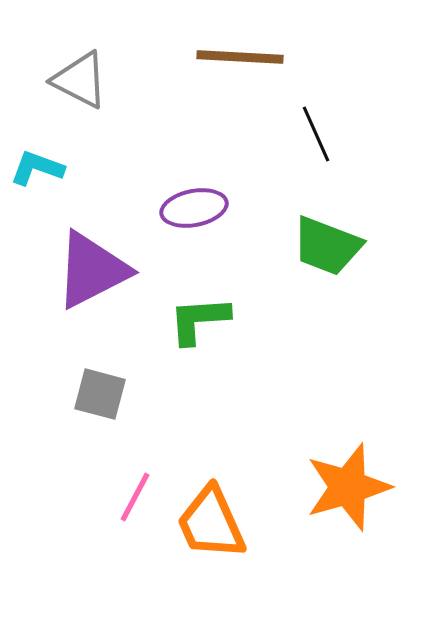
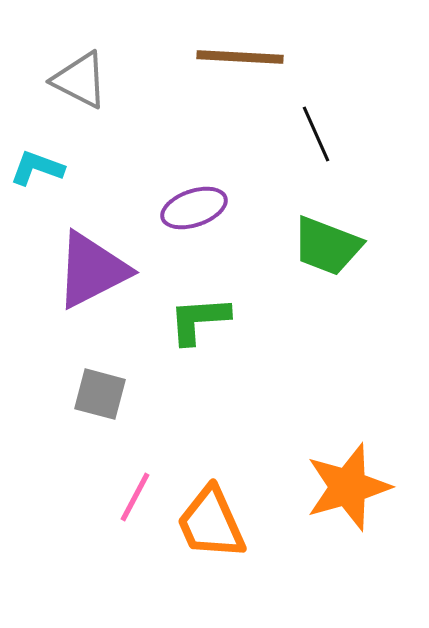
purple ellipse: rotated 8 degrees counterclockwise
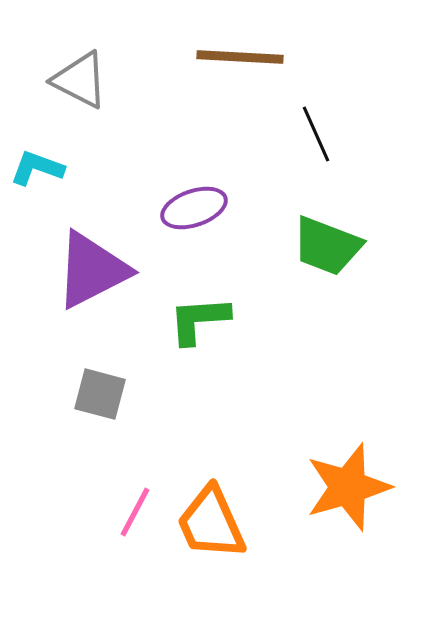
pink line: moved 15 px down
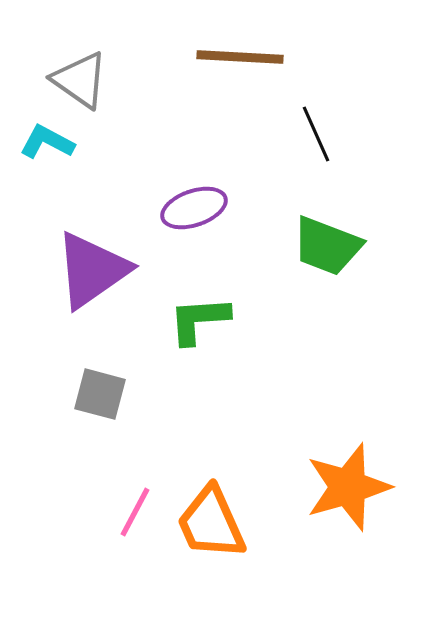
gray triangle: rotated 8 degrees clockwise
cyan L-shape: moved 10 px right, 26 px up; rotated 8 degrees clockwise
purple triangle: rotated 8 degrees counterclockwise
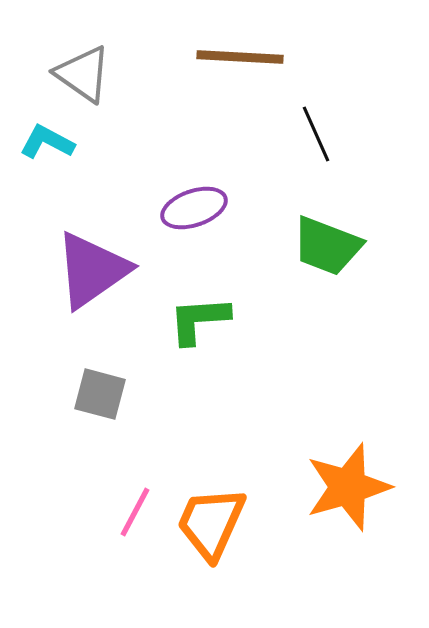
gray triangle: moved 3 px right, 6 px up
orange trapezoid: rotated 48 degrees clockwise
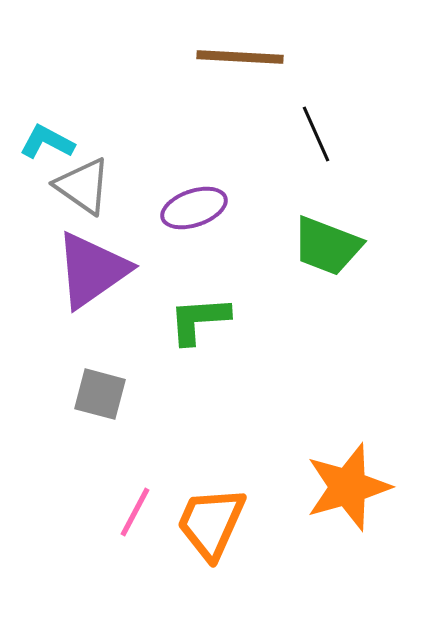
gray triangle: moved 112 px down
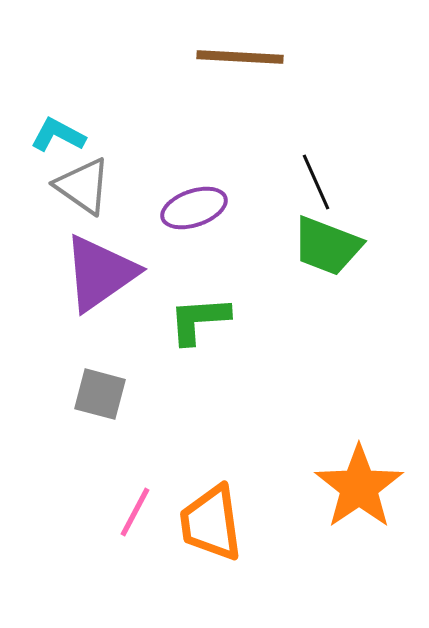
black line: moved 48 px down
cyan L-shape: moved 11 px right, 7 px up
purple triangle: moved 8 px right, 3 px down
orange star: moved 11 px right; rotated 18 degrees counterclockwise
orange trapezoid: rotated 32 degrees counterclockwise
